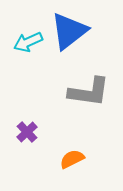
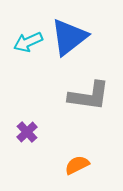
blue triangle: moved 6 px down
gray L-shape: moved 4 px down
orange semicircle: moved 5 px right, 6 px down
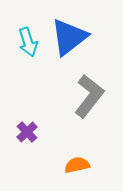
cyan arrow: rotated 84 degrees counterclockwise
gray L-shape: rotated 60 degrees counterclockwise
orange semicircle: rotated 15 degrees clockwise
